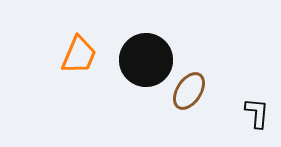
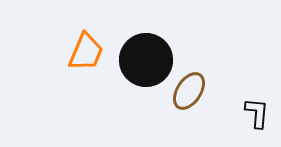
orange trapezoid: moved 7 px right, 3 px up
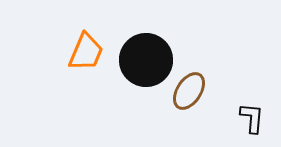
black L-shape: moved 5 px left, 5 px down
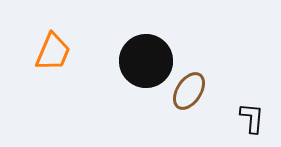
orange trapezoid: moved 33 px left
black circle: moved 1 px down
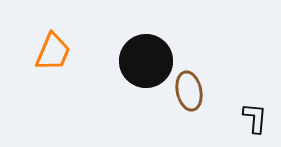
brown ellipse: rotated 45 degrees counterclockwise
black L-shape: moved 3 px right
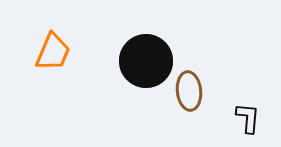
brown ellipse: rotated 6 degrees clockwise
black L-shape: moved 7 px left
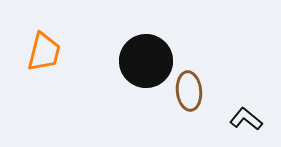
orange trapezoid: moved 9 px left; rotated 9 degrees counterclockwise
black L-shape: moved 2 px left, 1 px down; rotated 56 degrees counterclockwise
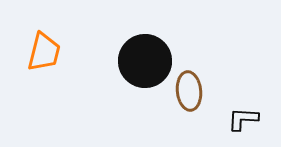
black circle: moved 1 px left
black L-shape: moved 3 px left; rotated 36 degrees counterclockwise
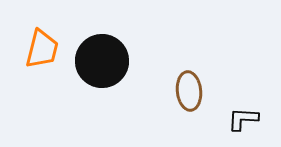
orange trapezoid: moved 2 px left, 3 px up
black circle: moved 43 px left
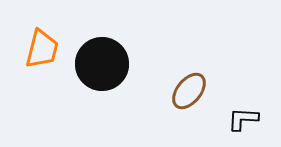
black circle: moved 3 px down
brown ellipse: rotated 45 degrees clockwise
